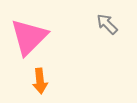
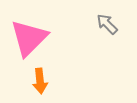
pink triangle: moved 1 px down
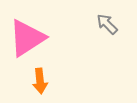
pink triangle: moved 2 px left; rotated 12 degrees clockwise
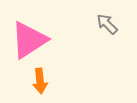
pink triangle: moved 2 px right, 2 px down
